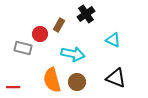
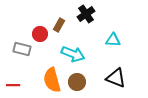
cyan triangle: rotated 21 degrees counterclockwise
gray rectangle: moved 1 px left, 1 px down
cyan arrow: rotated 10 degrees clockwise
red line: moved 2 px up
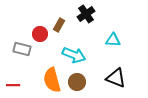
cyan arrow: moved 1 px right, 1 px down
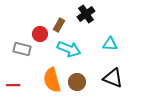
cyan triangle: moved 3 px left, 4 px down
cyan arrow: moved 5 px left, 6 px up
black triangle: moved 3 px left
